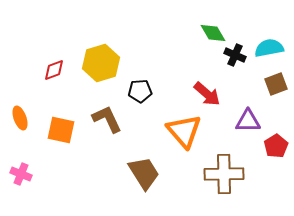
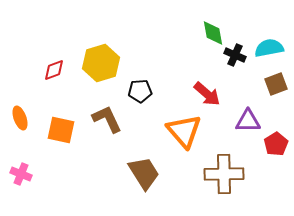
green diamond: rotated 20 degrees clockwise
red pentagon: moved 2 px up
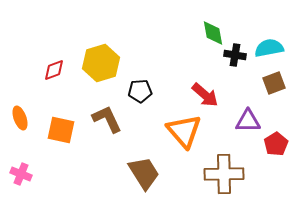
black cross: rotated 15 degrees counterclockwise
brown square: moved 2 px left, 1 px up
red arrow: moved 2 px left, 1 px down
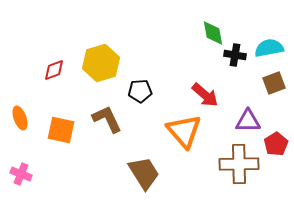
brown cross: moved 15 px right, 10 px up
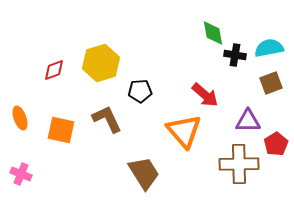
brown square: moved 3 px left
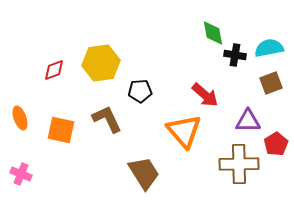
yellow hexagon: rotated 9 degrees clockwise
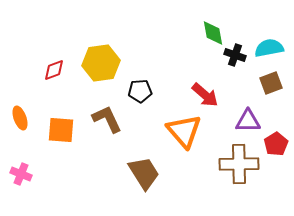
black cross: rotated 10 degrees clockwise
orange square: rotated 8 degrees counterclockwise
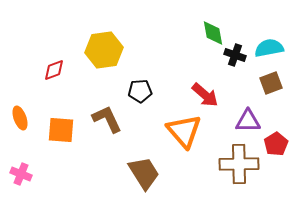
yellow hexagon: moved 3 px right, 13 px up
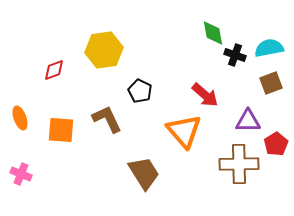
black pentagon: rotated 30 degrees clockwise
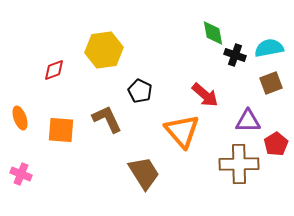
orange triangle: moved 2 px left
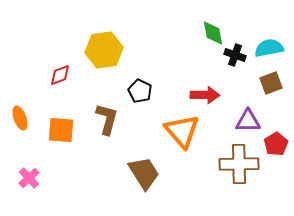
red diamond: moved 6 px right, 5 px down
red arrow: rotated 40 degrees counterclockwise
brown L-shape: rotated 40 degrees clockwise
pink cross: moved 8 px right, 4 px down; rotated 25 degrees clockwise
